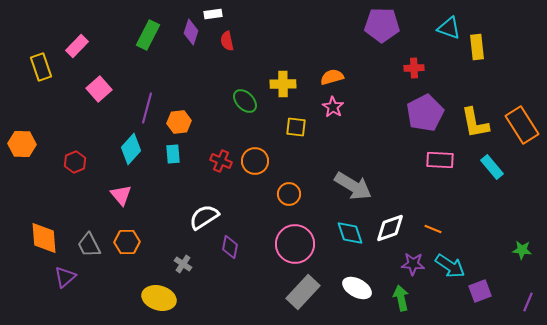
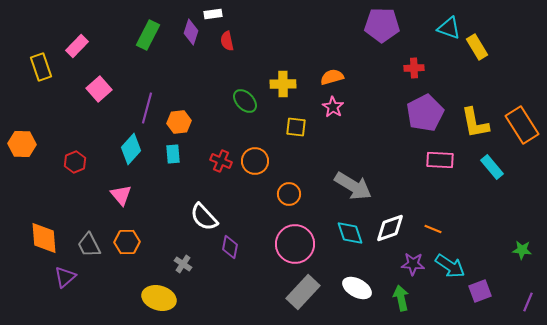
yellow rectangle at (477, 47): rotated 25 degrees counterclockwise
white semicircle at (204, 217): rotated 100 degrees counterclockwise
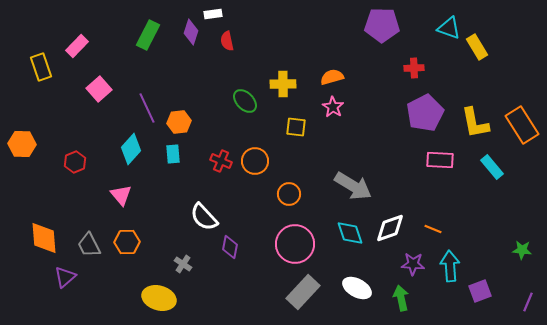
purple line at (147, 108): rotated 40 degrees counterclockwise
cyan arrow at (450, 266): rotated 128 degrees counterclockwise
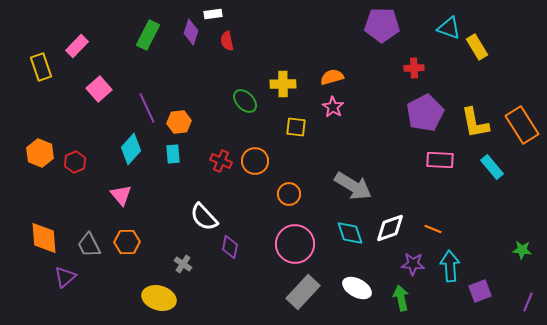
orange hexagon at (22, 144): moved 18 px right, 9 px down; rotated 20 degrees clockwise
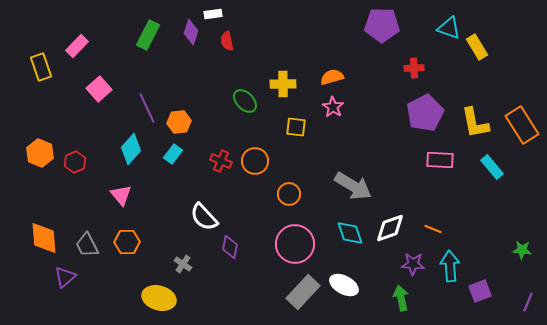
cyan rectangle at (173, 154): rotated 42 degrees clockwise
gray trapezoid at (89, 245): moved 2 px left
white ellipse at (357, 288): moved 13 px left, 3 px up
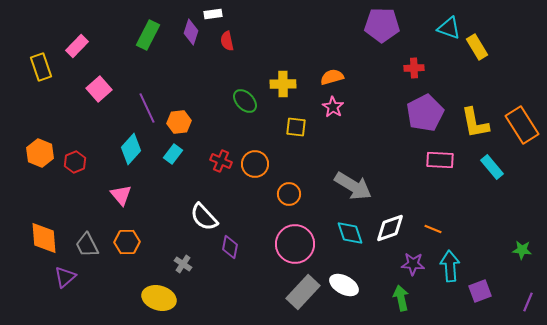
orange circle at (255, 161): moved 3 px down
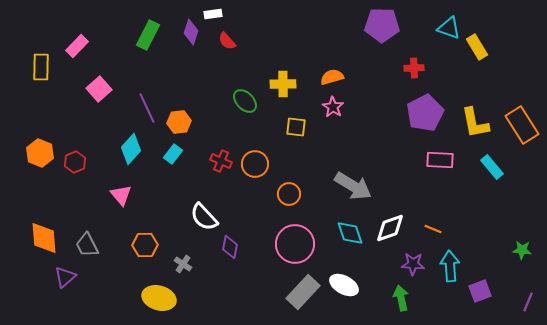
red semicircle at (227, 41): rotated 30 degrees counterclockwise
yellow rectangle at (41, 67): rotated 20 degrees clockwise
orange hexagon at (127, 242): moved 18 px right, 3 px down
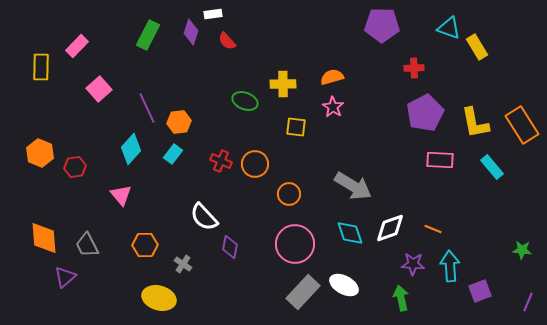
green ellipse at (245, 101): rotated 25 degrees counterclockwise
red hexagon at (75, 162): moved 5 px down; rotated 15 degrees clockwise
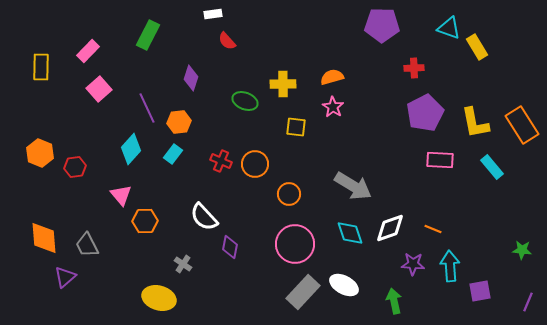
purple diamond at (191, 32): moved 46 px down
pink rectangle at (77, 46): moved 11 px right, 5 px down
orange hexagon at (145, 245): moved 24 px up
purple square at (480, 291): rotated 10 degrees clockwise
green arrow at (401, 298): moved 7 px left, 3 px down
